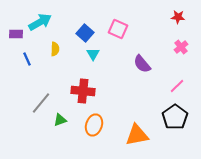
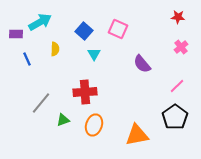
blue square: moved 1 px left, 2 px up
cyan triangle: moved 1 px right
red cross: moved 2 px right, 1 px down; rotated 10 degrees counterclockwise
green triangle: moved 3 px right
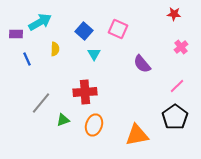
red star: moved 4 px left, 3 px up
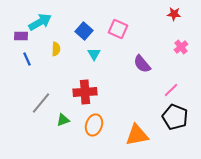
purple rectangle: moved 5 px right, 2 px down
yellow semicircle: moved 1 px right
pink line: moved 6 px left, 4 px down
black pentagon: rotated 15 degrees counterclockwise
